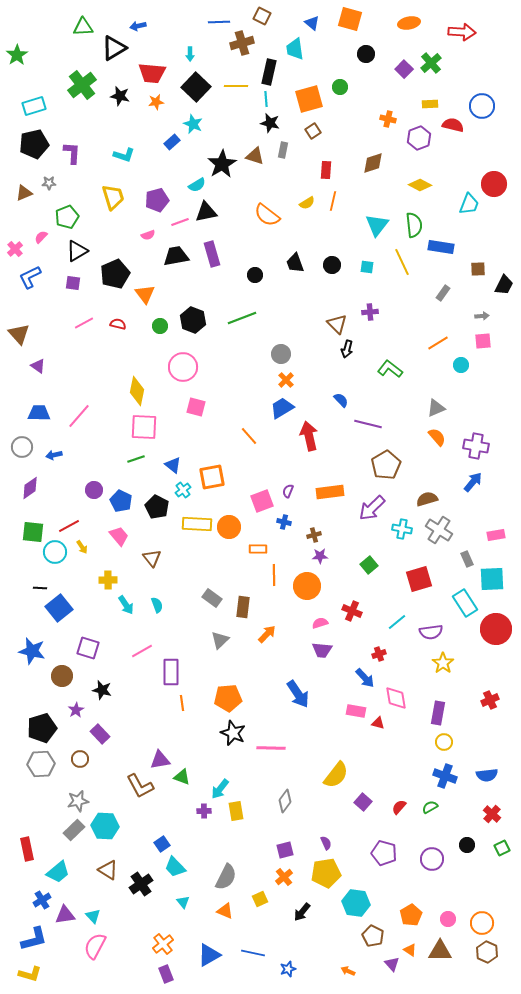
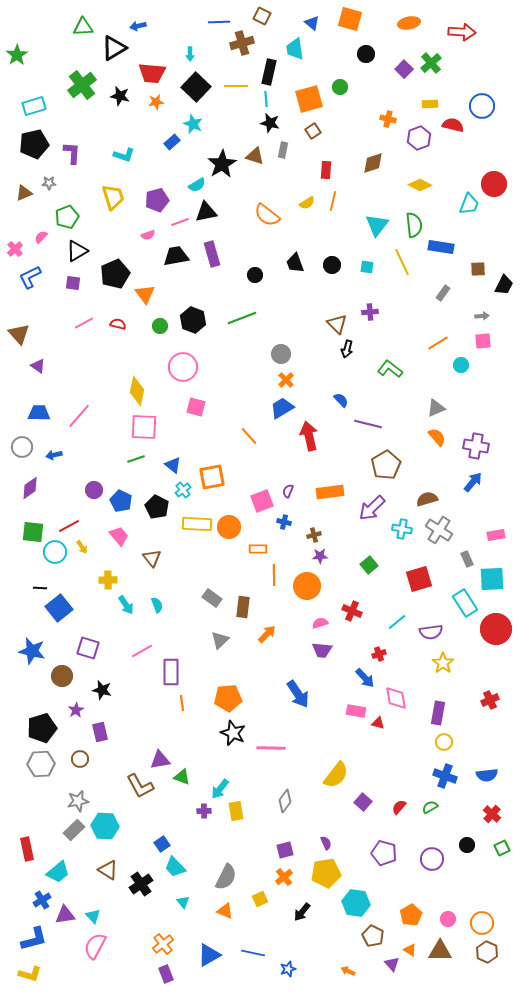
purple rectangle at (100, 734): moved 2 px up; rotated 30 degrees clockwise
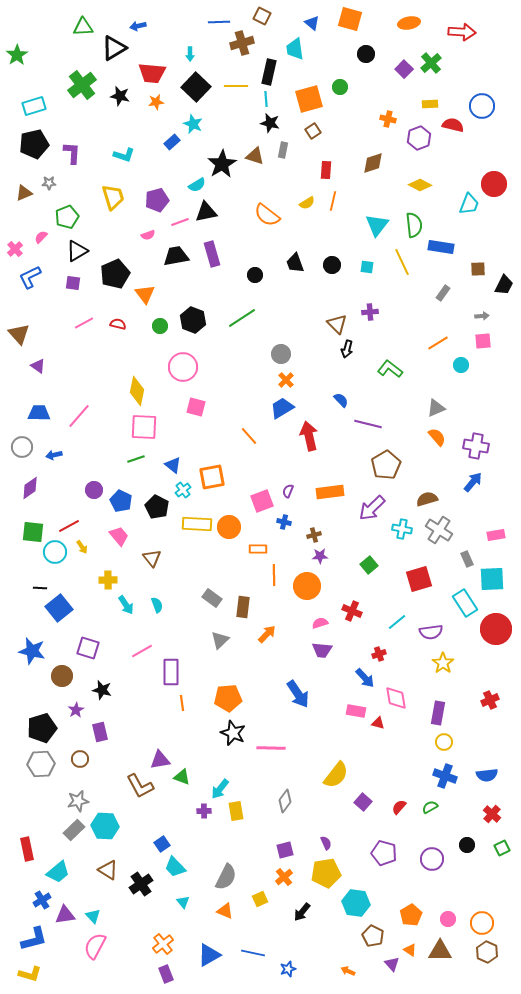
green line at (242, 318): rotated 12 degrees counterclockwise
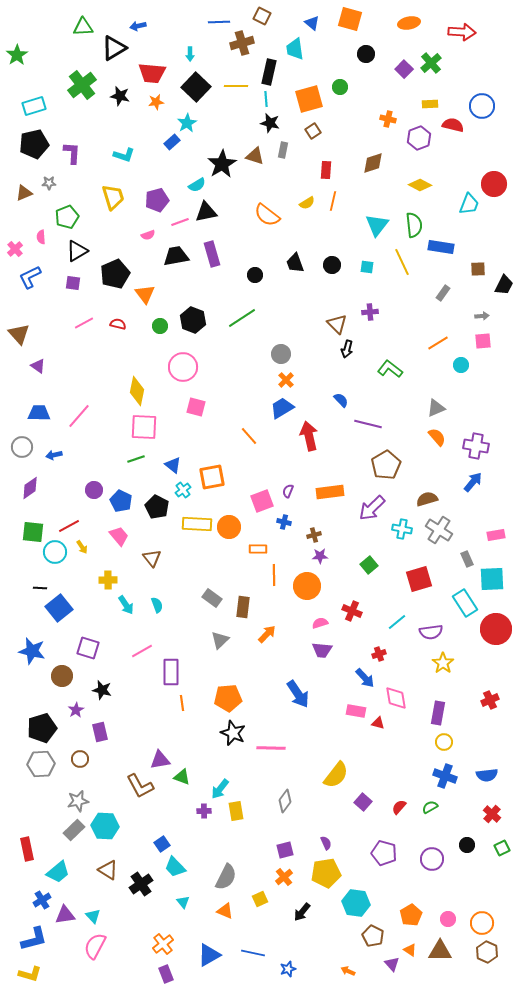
cyan star at (193, 124): moved 6 px left, 1 px up; rotated 18 degrees clockwise
pink semicircle at (41, 237): rotated 48 degrees counterclockwise
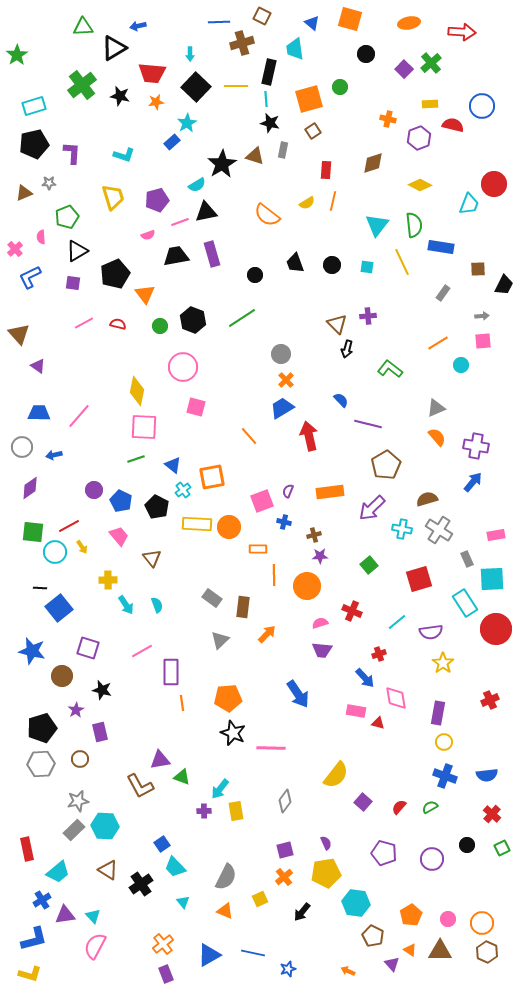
purple cross at (370, 312): moved 2 px left, 4 px down
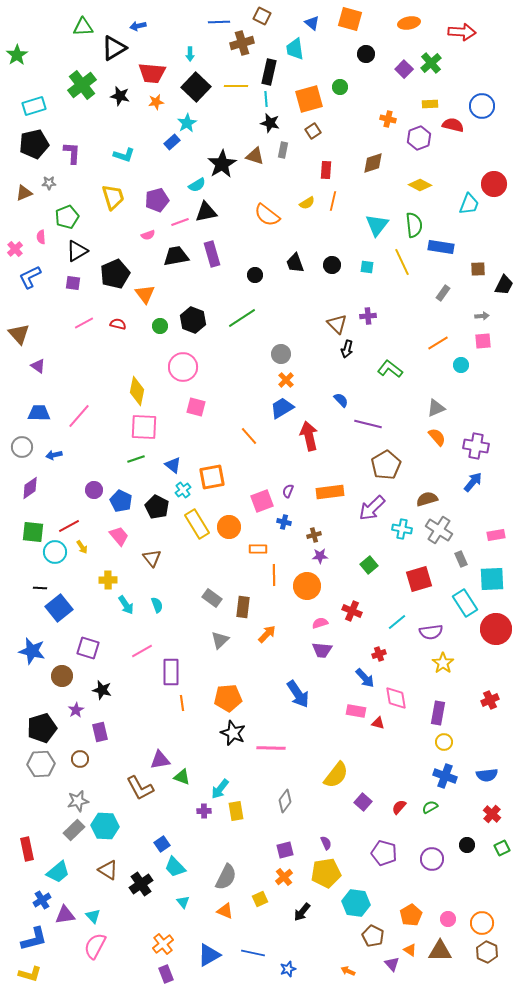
yellow rectangle at (197, 524): rotated 56 degrees clockwise
gray rectangle at (467, 559): moved 6 px left
brown L-shape at (140, 786): moved 2 px down
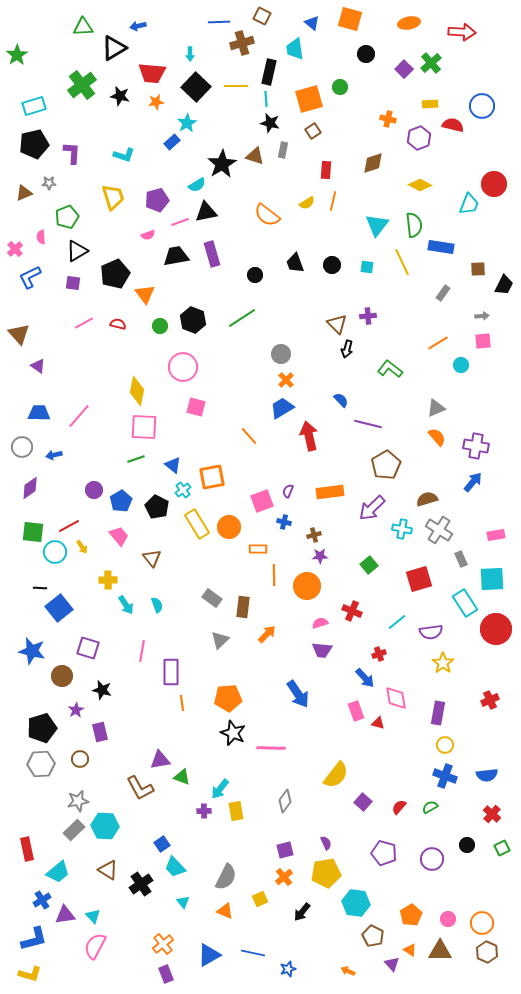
blue pentagon at (121, 501): rotated 15 degrees clockwise
pink line at (142, 651): rotated 50 degrees counterclockwise
pink rectangle at (356, 711): rotated 60 degrees clockwise
yellow circle at (444, 742): moved 1 px right, 3 px down
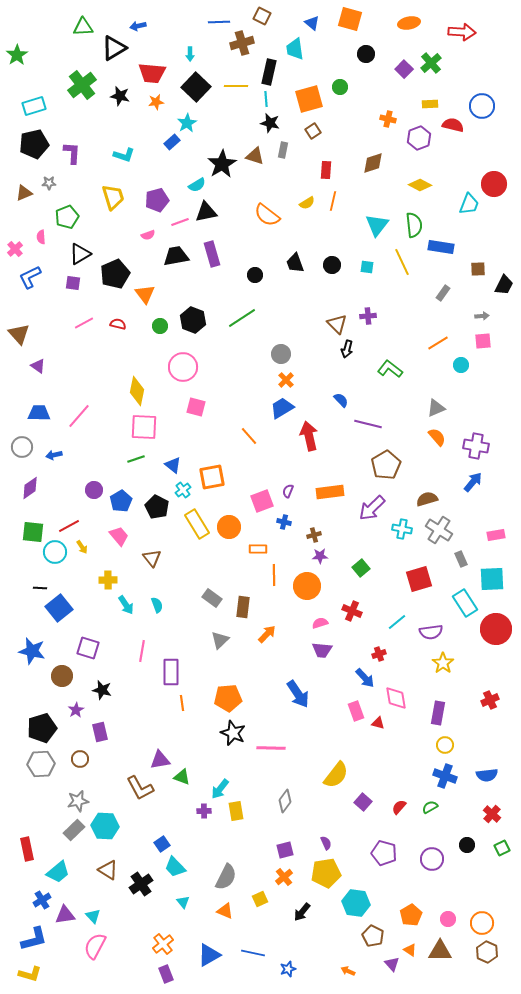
black triangle at (77, 251): moved 3 px right, 3 px down
green square at (369, 565): moved 8 px left, 3 px down
